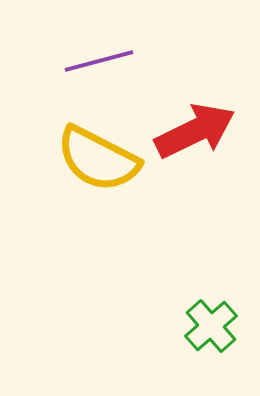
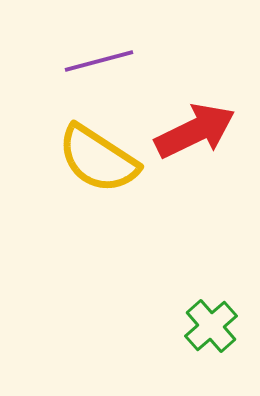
yellow semicircle: rotated 6 degrees clockwise
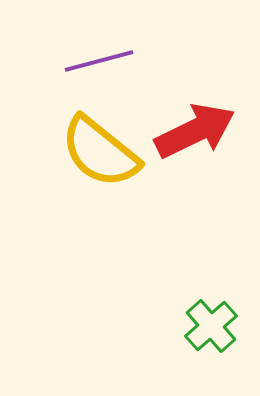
yellow semicircle: moved 2 px right, 7 px up; rotated 6 degrees clockwise
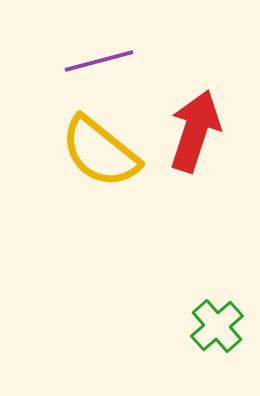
red arrow: rotated 46 degrees counterclockwise
green cross: moved 6 px right
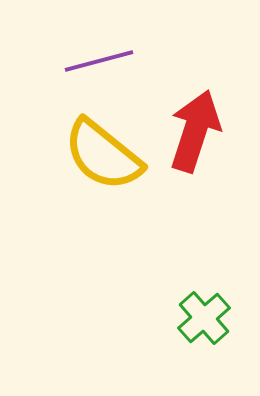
yellow semicircle: moved 3 px right, 3 px down
green cross: moved 13 px left, 8 px up
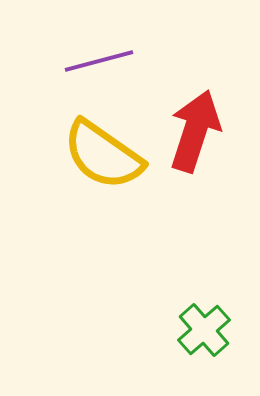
yellow semicircle: rotated 4 degrees counterclockwise
green cross: moved 12 px down
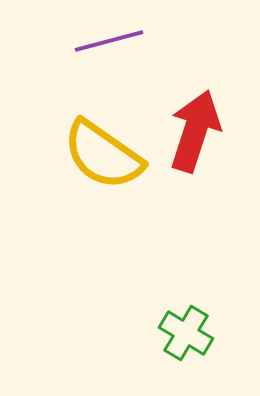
purple line: moved 10 px right, 20 px up
green cross: moved 18 px left, 3 px down; rotated 18 degrees counterclockwise
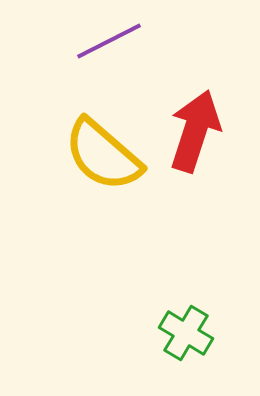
purple line: rotated 12 degrees counterclockwise
yellow semicircle: rotated 6 degrees clockwise
